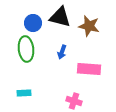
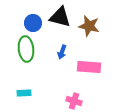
pink rectangle: moved 2 px up
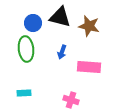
pink cross: moved 3 px left, 1 px up
